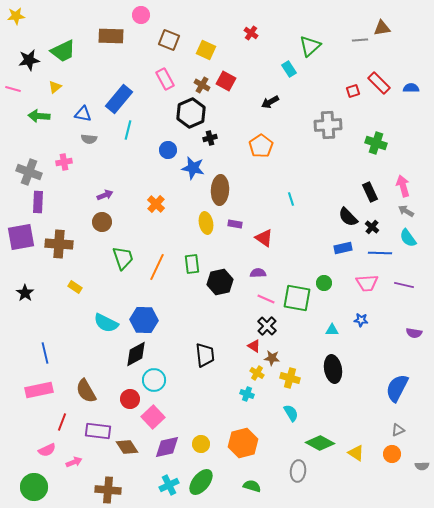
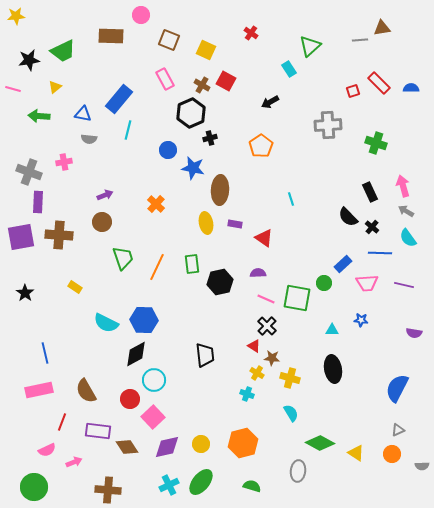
brown cross at (59, 244): moved 9 px up
blue rectangle at (343, 248): moved 16 px down; rotated 30 degrees counterclockwise
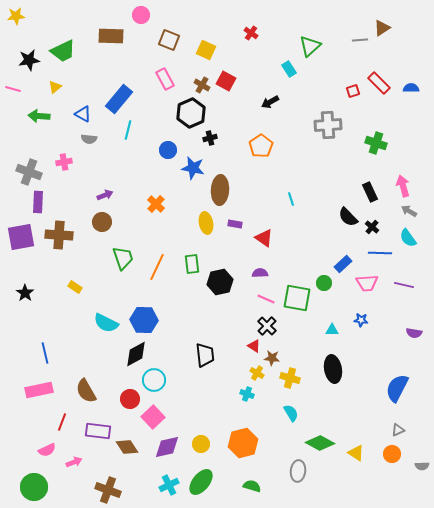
brown triangle at (382, 28): rotated 24 degrees counterclockwise
blue triangle at (83, 114): rotated 18 degrees clockwise
gray arrow at (406, 211): moved 3 px right
purple semicircle at (258, 273): moved 2 px right
brown cross at (108, 490): rotated 15 degrees clockwise
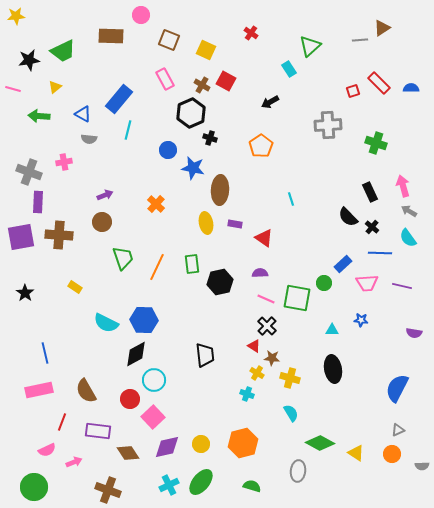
black cross at (210, 138): rotated 32 degrees clockwise
purple line at (404, 285): moved 2 px left, 1 px down
brown diamond at (127, 447): moved 1 px right, 6 px down
